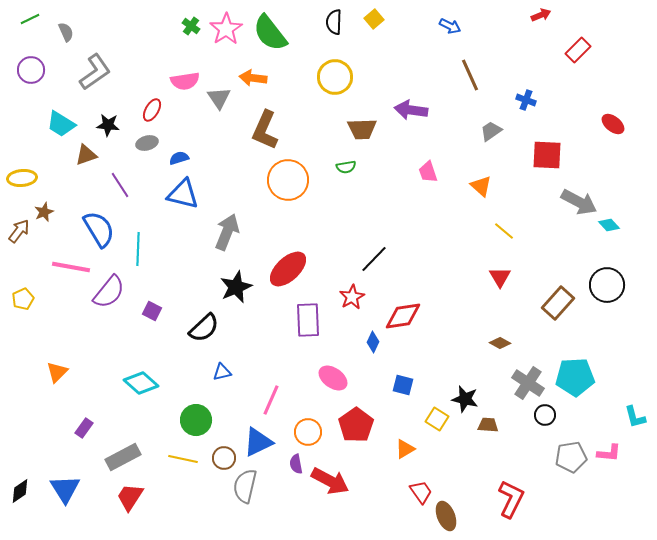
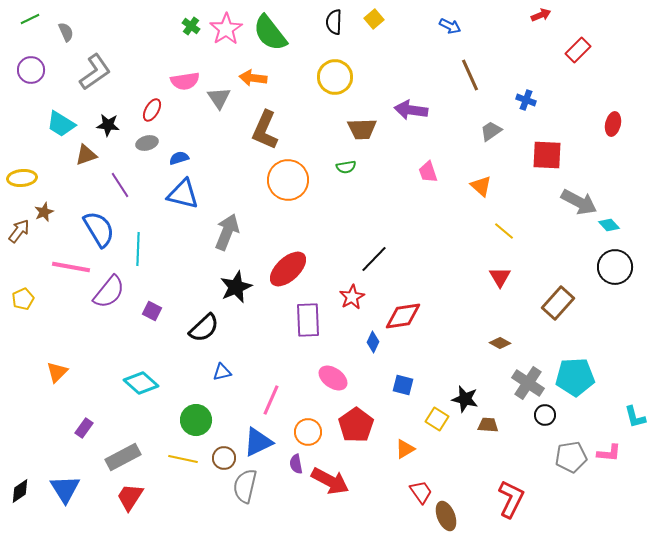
red ellipse at (613, 124): rotated 65 degrees clockwise
black circle at (607, 285): moved 8 px right, 18 px up
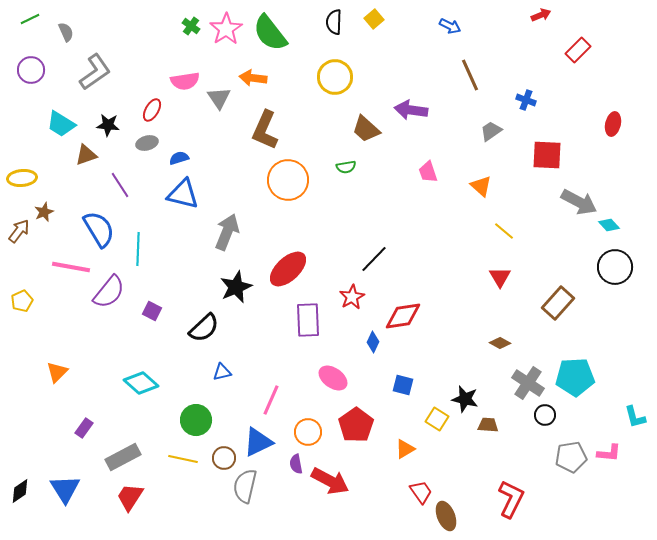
brown trapezoid at (362, 129): moved 4 px right; rotated 44 degrees clockwise
yellow pentagon at (23, 299): moved 1 px left, 2 px down
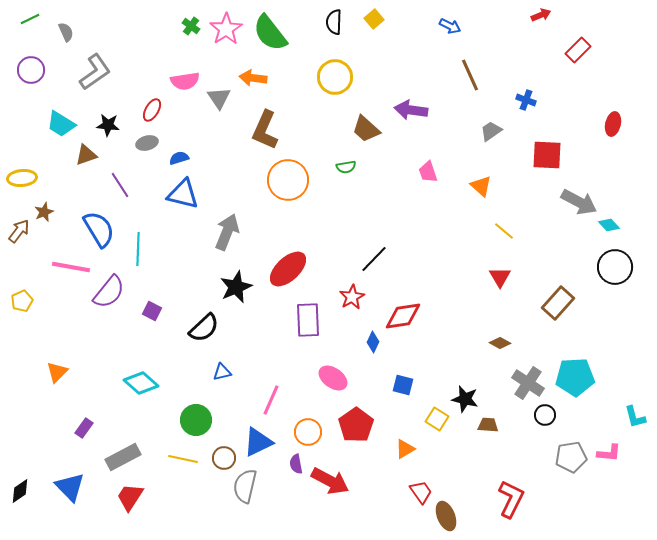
blue triangle at (65, 489): moved 5 px right, 2 px up; rotated 12 degrees counterclockwise
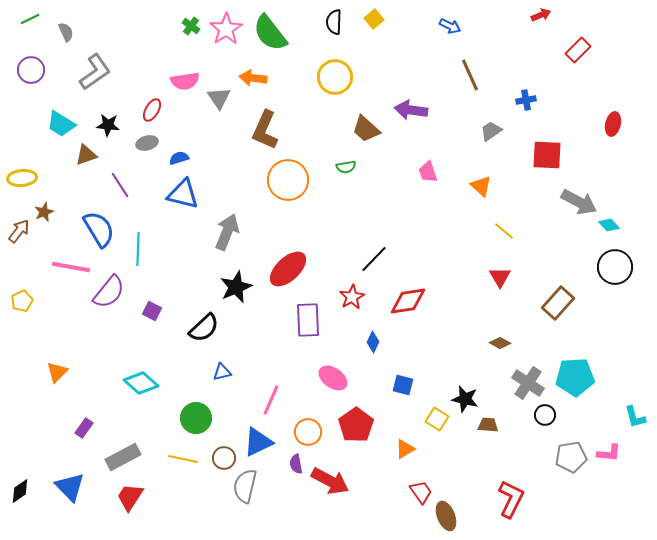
blue cross at (526, 100): rotated 30 degrees counterclockwise
red diamond at (403, 316): moved 5 px right, 15 px up
green circle at (196, 420): moved 2 px up
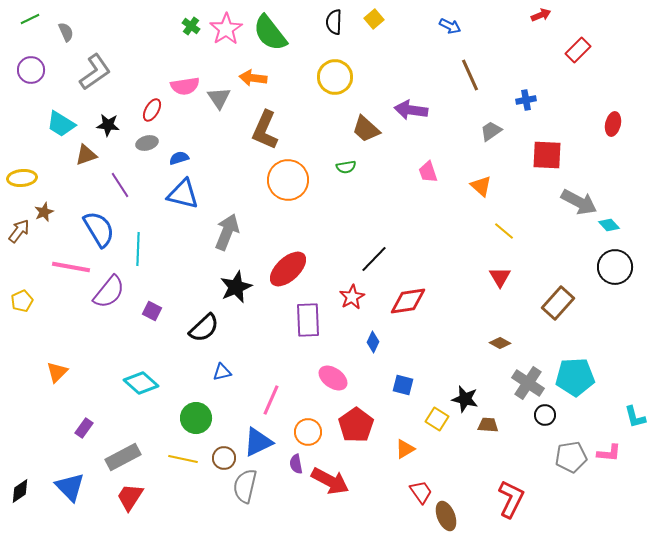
pink semicircle at (185, 81): moved 5 px down
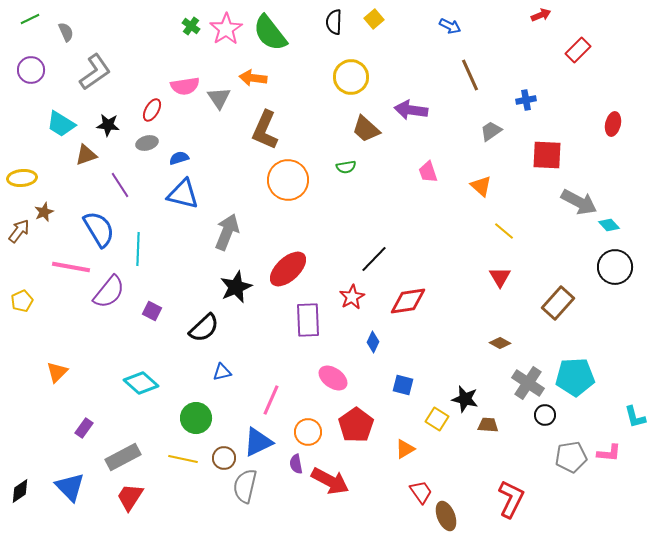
yellow circle at (335, 77): moved 16 px right
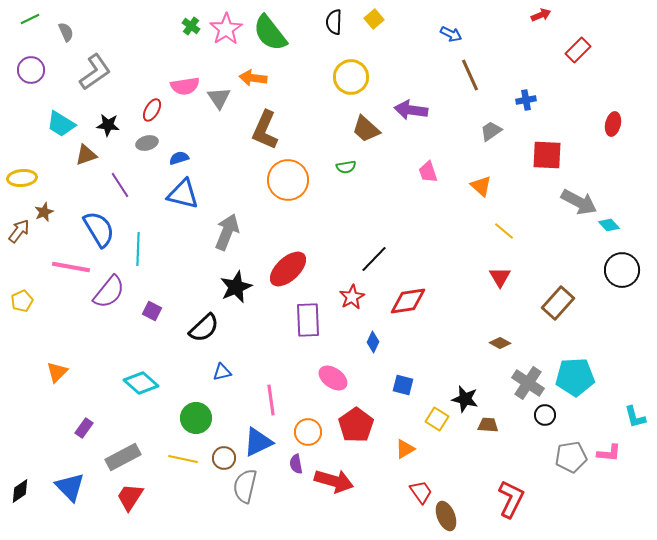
blue arrow at (450, 26): moved 1 px right, 8 px down
black circle at (615, 267): moved 7 px right, 3 px down
pink line at (271, 400): rotated 32 degrees counterclockwise
red arrow at (330, 481): moved 4 px right; rotated 12 degrees counterclockwise
